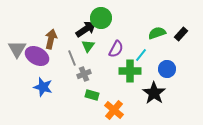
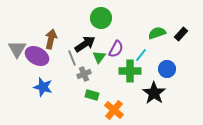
black arrow: moved 1 px left, 15 px down
green triangle: moved 11 px right, 11 px down
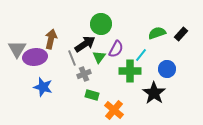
green circle: moved 6 px down
purple ellipse: moved 2 px left, 1 px down; rotated 35 degrees counterclockwise
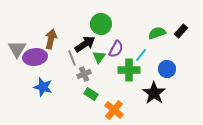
black rectangle: moved 3 px up
green cross: moved 1 px left, 1 px up
green rectangle: moved 1 px left, 1 px up; rotated 16 degrees clockwise
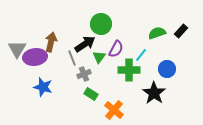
brown arrow: moved 3 px down
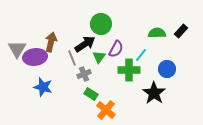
green semicircle: rotated 18 degrees clockwise
orange cross: moved 8 px left
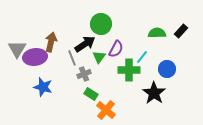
cyan line: moved 1 px right, 2 px down
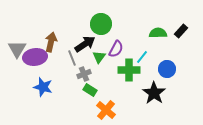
green semicircle: moved 1 px right
green rectangle: moved 1 px left, 4 px up
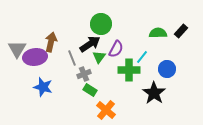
black arrow: moved 5 px right
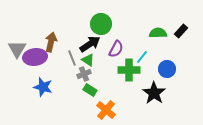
green triangle: moved 11 px left, 3 px down; rotated 32 degrees counterclockwise
